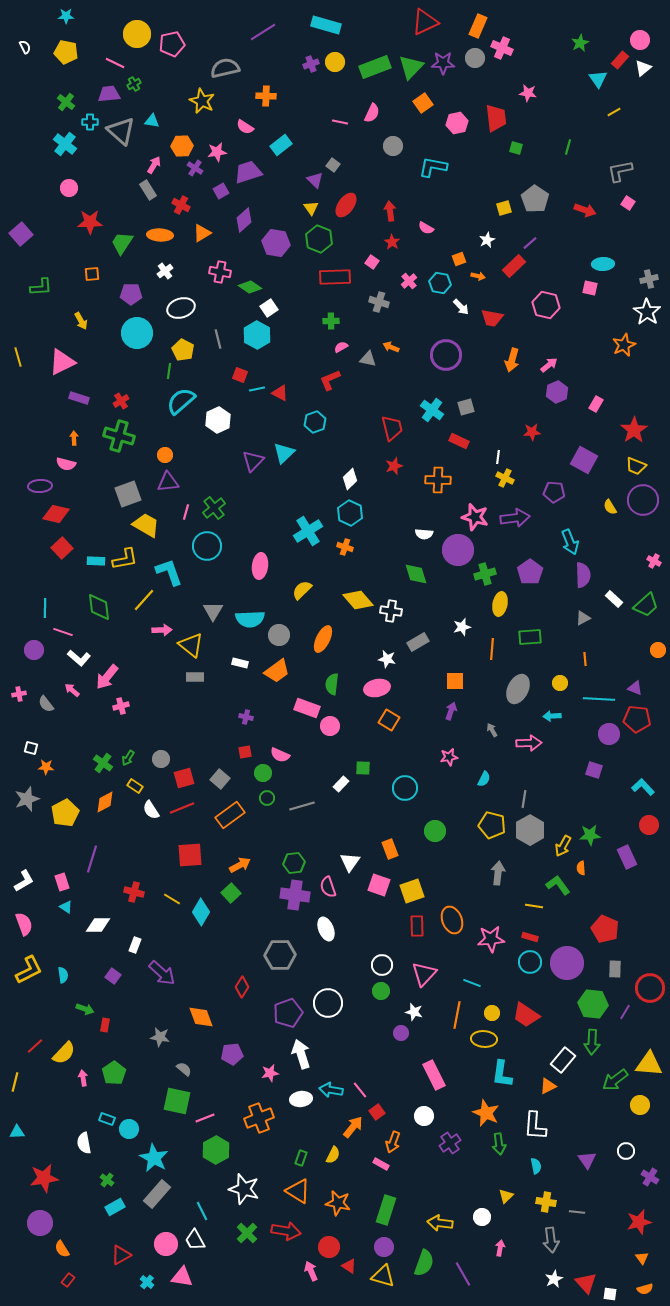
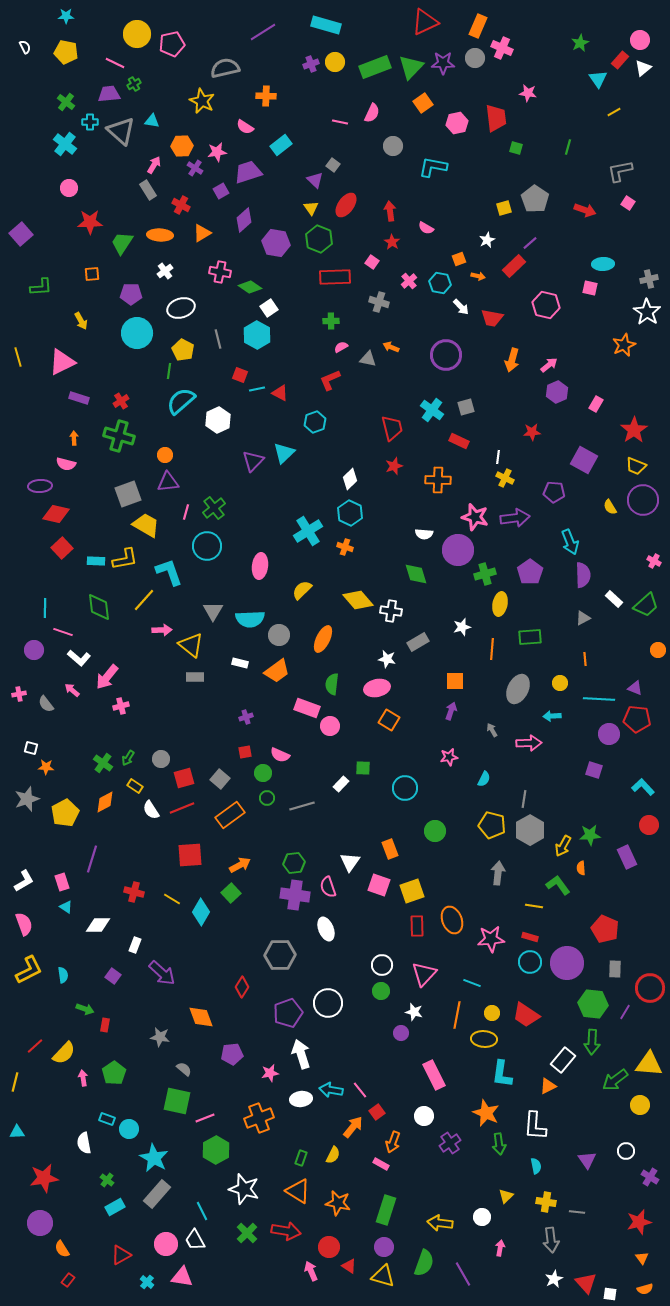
purple cross at (246, 717): rotated 32 degrees counterclockwise
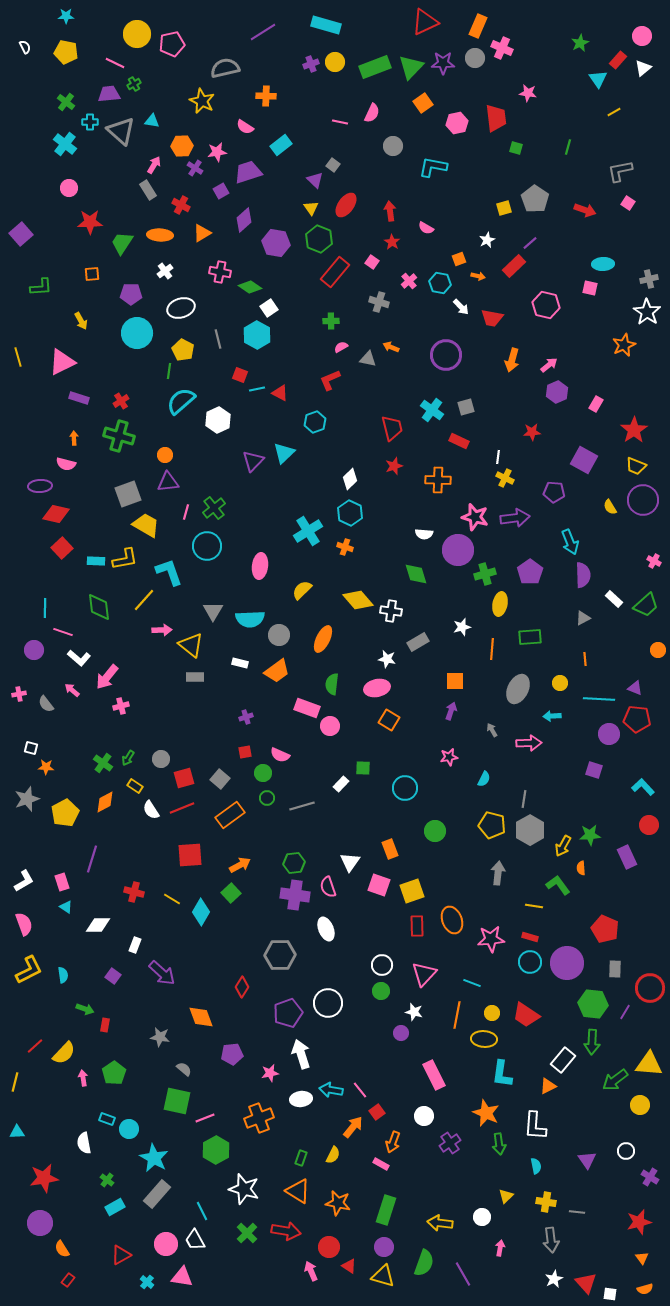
pink circle at (640, 40): moved 2 px right, 4 px up
red rectangle at (620, 60): moved 2 px left
red rectangle at (335, 277): moved 5 px up; rotated 48 degrees counterclockwise
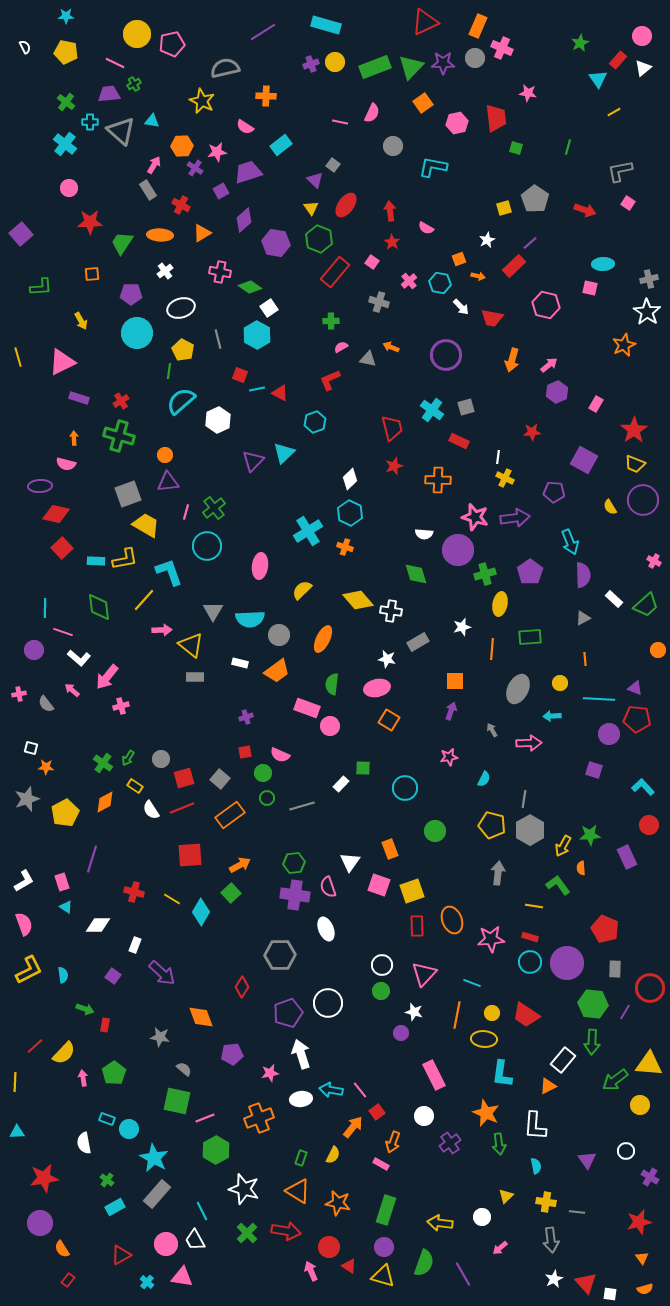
yellow trapezoid at (636, 466): moved 1 px left, 2 px up
yellow line at (15, 1082): rotated 12 degrees counterclockwise
pink arrow at (500, 1248): rotated 140 degrees counterclockwise
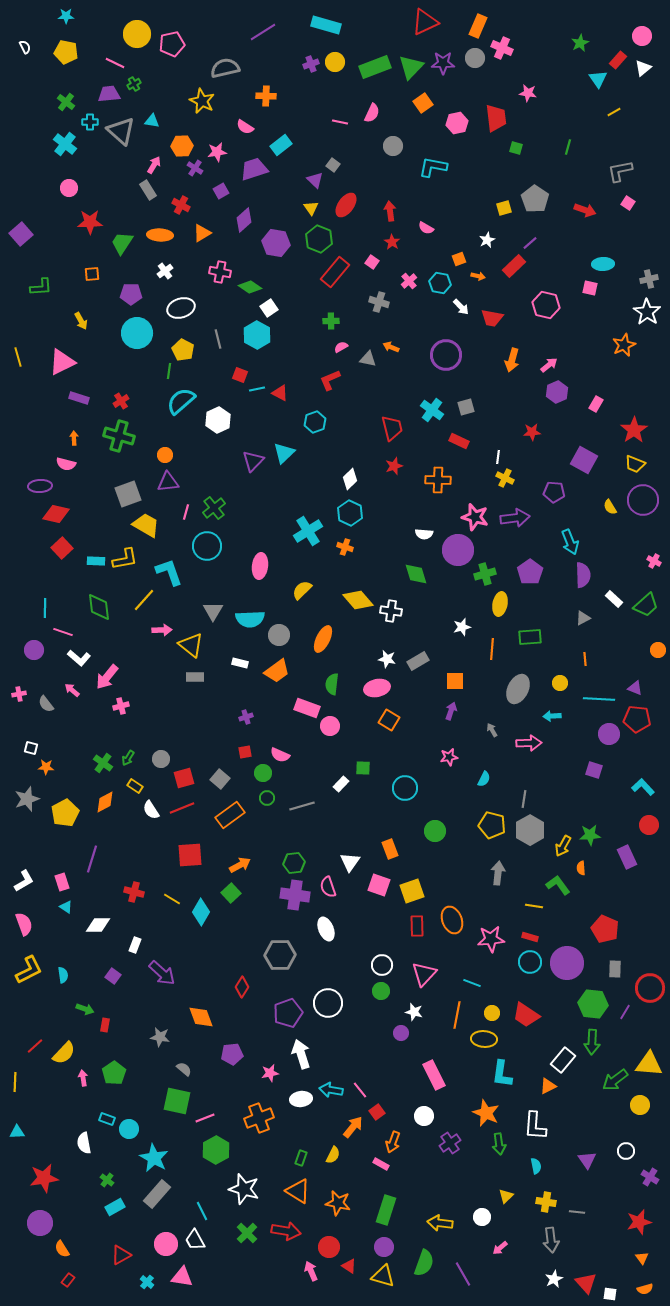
purple trapezoid at (248, 172): moved 6 px right, 3 px up
gray rectangle at (418, 642): moved 19 px down
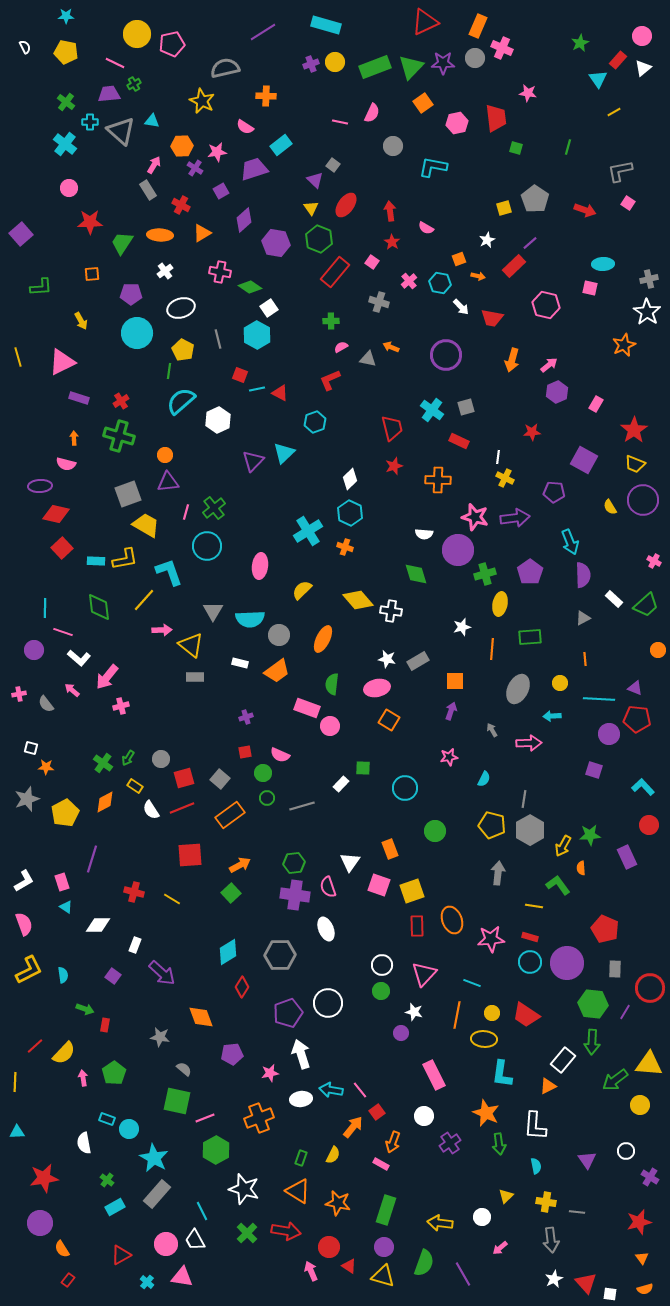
cyan diamond at (201, 912): moved 27 px right, 40 px down; rotated 28 degrees clockwise
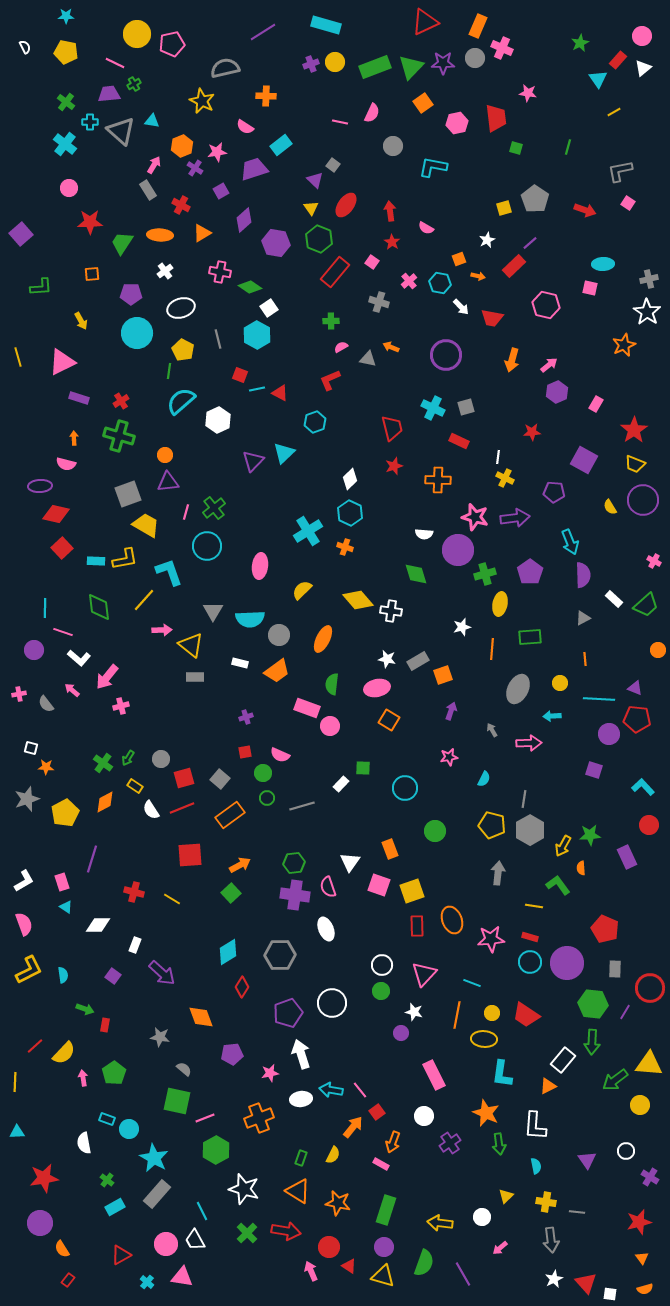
orange hexagon at (182, 146): rotated 20 degrees counterclockwise
cyan cross at (432, 410): moved 1 px right, 2 px up; rotated 10 degrees counterclockwise
orange square at (455, 681): moved 12 px left, 6 px up; rotated 18 degrees counterclockwise
white circle at (328, 1003): moved 4 px right
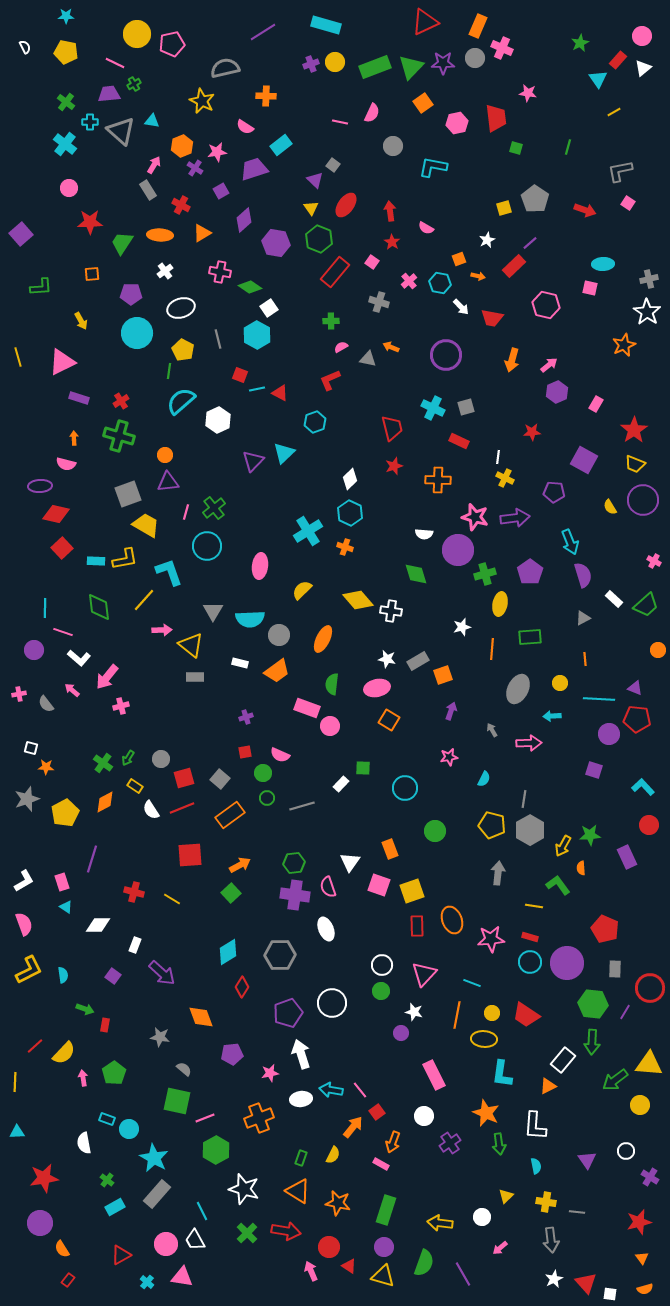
purple semicircle at (583, 575): rotated 15 degrees counterclockwise
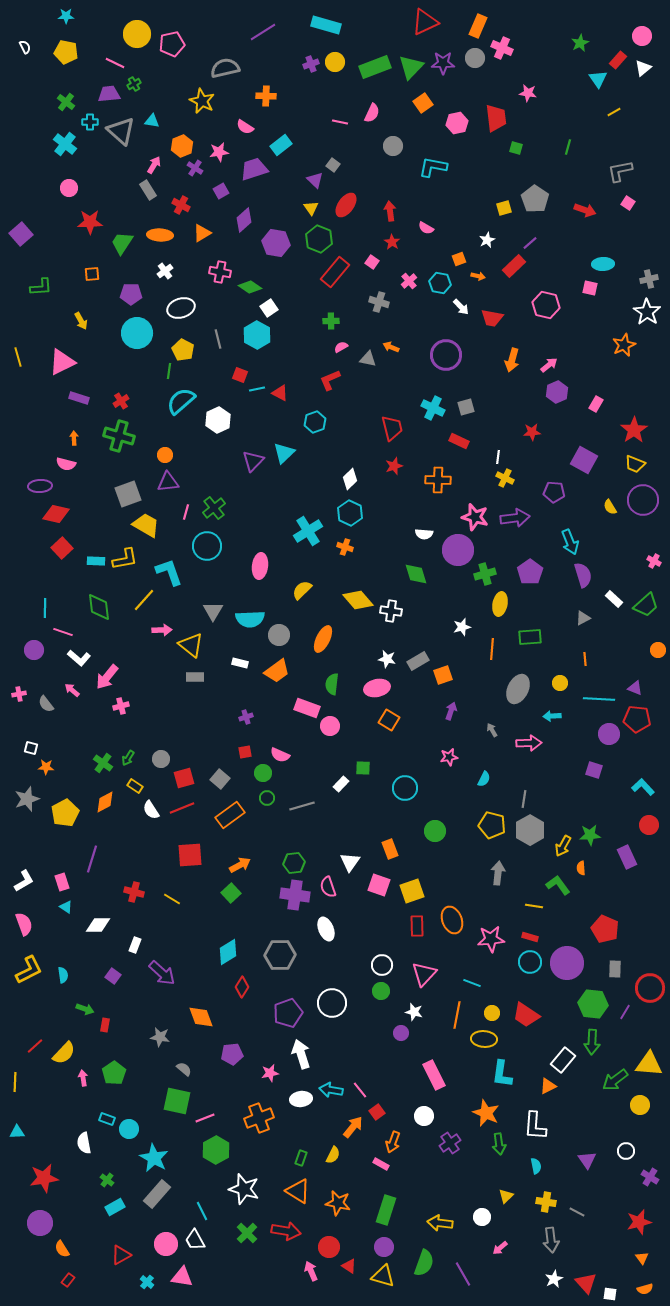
pink star at (217, 152): moved 2 px right
gray line at (577, 1212): rotated 21 degrees clockwise
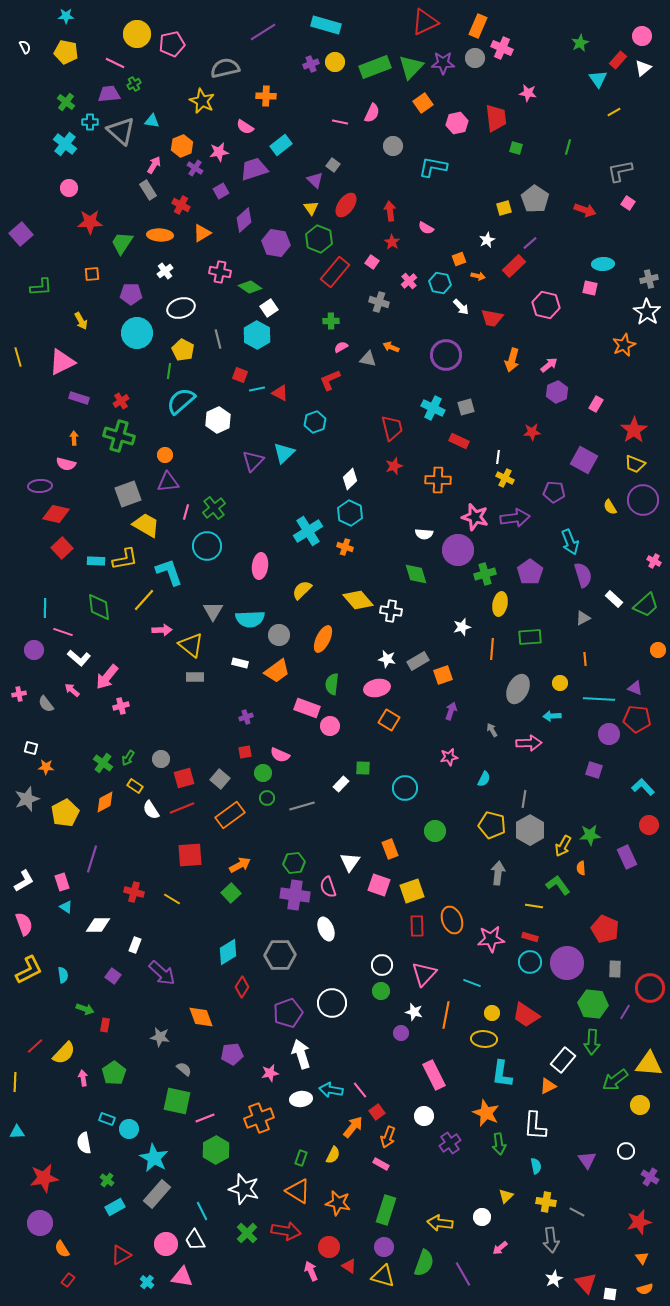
orange line at (457, 1015): moved 11 px left
orange arrow at (393, 1142): moved 5 px left, 5 px up
